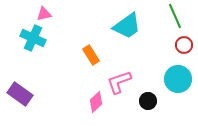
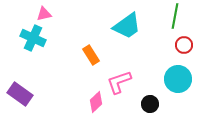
green line: rotated 35 degrees clockwise
black circle: moved 2 px right, 3 px down
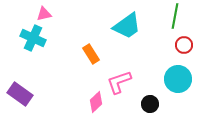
orange rectangle: moved 1 px up
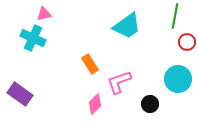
red circle: moved 3 px right, 3 px up
orange rectangle: moved 1 px left, 10 px down
pink diamond: moved 1 px left, 2 px down
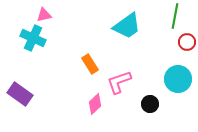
pink triangle: moved 1 px down
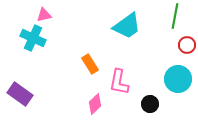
red circle: moved 3 px down
pink L-shape: rotated 60 degrees counterclockwise
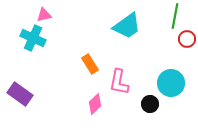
red circle: moved 6 px up
cyan circle: moved 7 px left, 4 px down
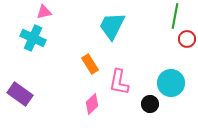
pink triangle: moved 3 px up
cyan trapezoid: moved 15 px left; rotated 152 degrees clockwise
pink diamond: moved 3 px left
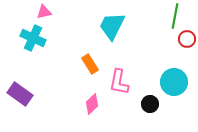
cyan circle: moved 3 px right, 1 px up
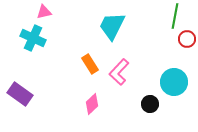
pink L-shape: moved 10 px up; rotated 32 degrees clockwise
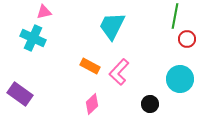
orange rectangle: moved 2 px down; rotated 30 degrees counterclockwise
cyan circle: moved 6 px right, 3 px up
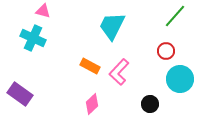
pink triangle: moved 1 px left, 1 px up; rotated 28 degrees clockwise
green line: rotated 30 degrees clockwise
red circle: moved 21 px left, 12 px down
